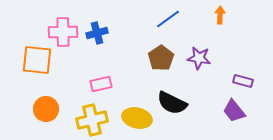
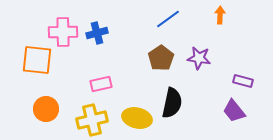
black semicircle: rotated 104 degrees counterclockwise
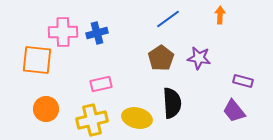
black semicircle: rotated 16 degrees counterclockwise
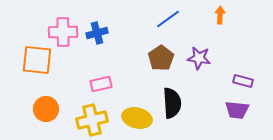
purple trapezoid: moved 3 px right, 1 px up; rotated 45 degrees counterclockwise
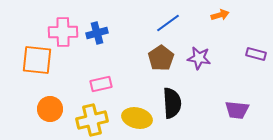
orange arrow: rotated 72 degrees clockwise
blue line: moved 4 px down
purple rectangle: moved 13 px right, 27 px up
orange circle: moved 4 px right
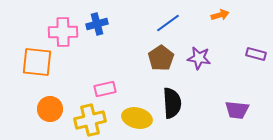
blue cross: moved 9 px up
orange square: moved 2 px down
pink rectangle: moved 4 px right, 5 px down
yellow cross: moved 2 px left
